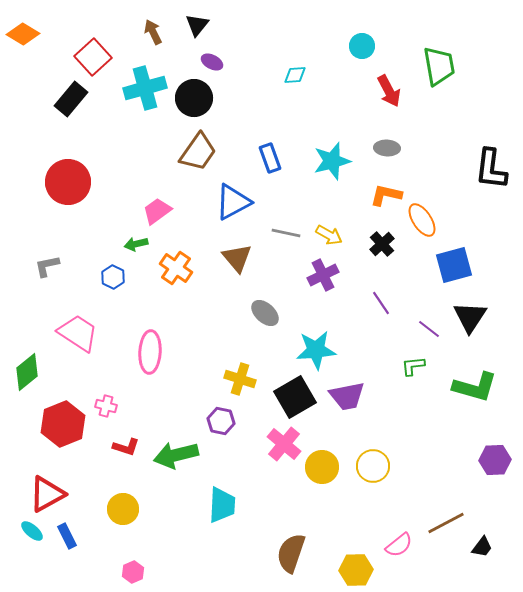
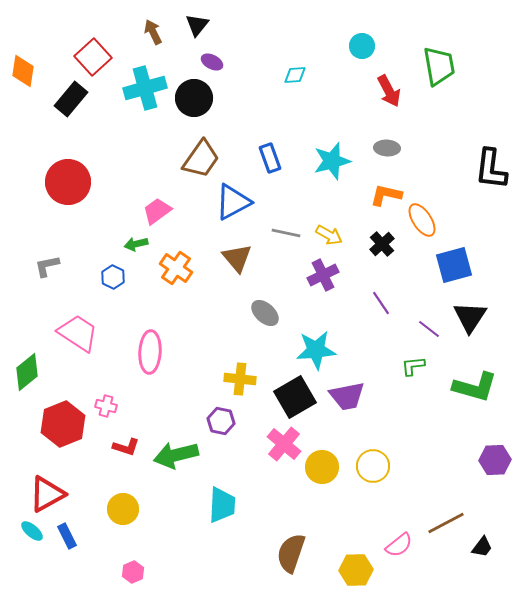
orange diamond at (23, 34): moved 37 px down; rotated 68 degrees clockwise
brown trapezoid at (198, 152): moved 3 px right, 7 px down
yellow cross at (240, 379): rotated 12 degrees counterclockwise
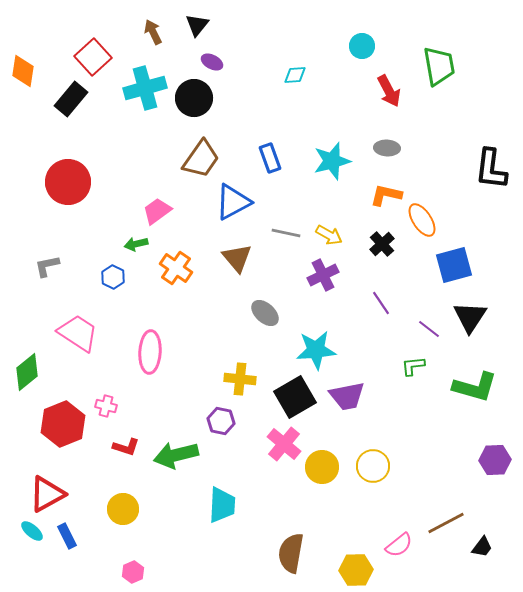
brown semicircle at (291, 553): rotated 9 degrees counterclockwise
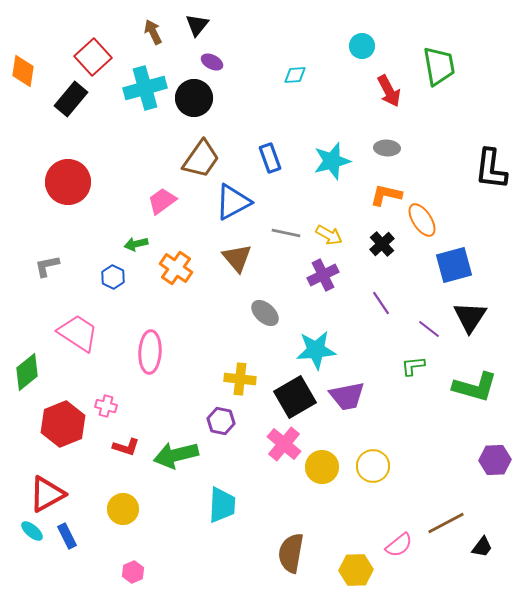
pink trapezoid at (157, 211): moved 5 px right, 10 px up
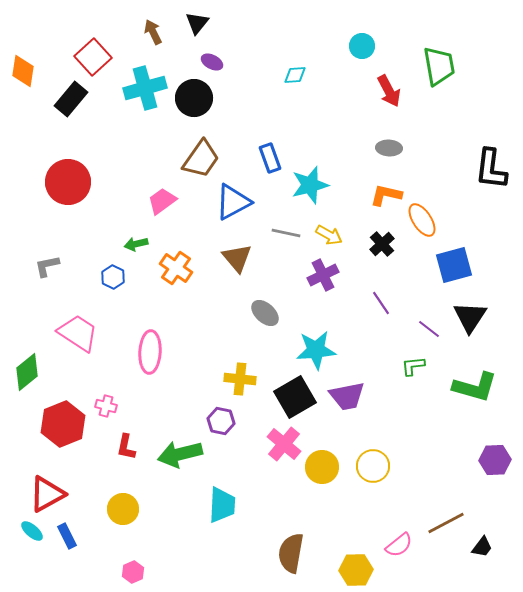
black triangle at (197, 25): moved 2 px up
gray ellipse at (387, 148): moved 2 px right
cyan star at (332, 161): moved 22 px left, 24 px down
red L-shape at (126, 447): rotated 84 degrees clockwise
green arrow at (176, 455): moved 4 px right, 1 px up
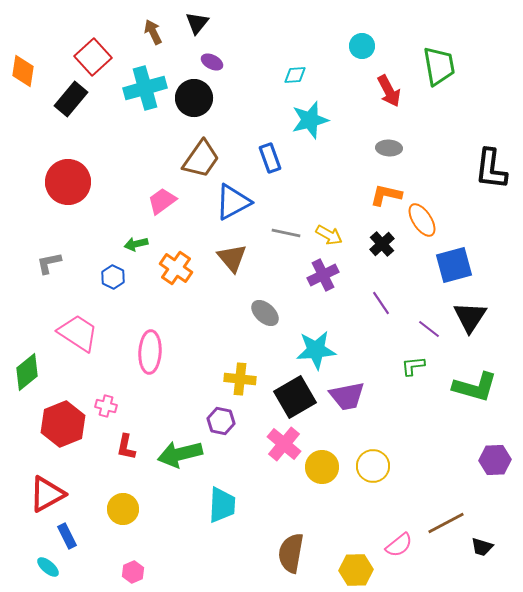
cyan star at (310, 185): moved 65 px up
brown triangle at (237, 258): moved 5 px left
gray L-shape at (47, 266): moved 2 px right, 3 px up
cyan ellipse at (32, 531): moved 16 px right, 36 px down
black trapezoid at (482, 547): rotated 70 degrees clockwise
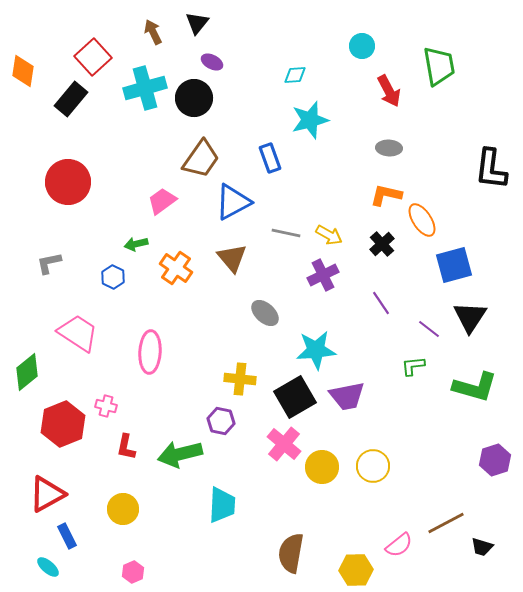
purple hexagon at (495, 460): rotated 16 degrees counterclockwise
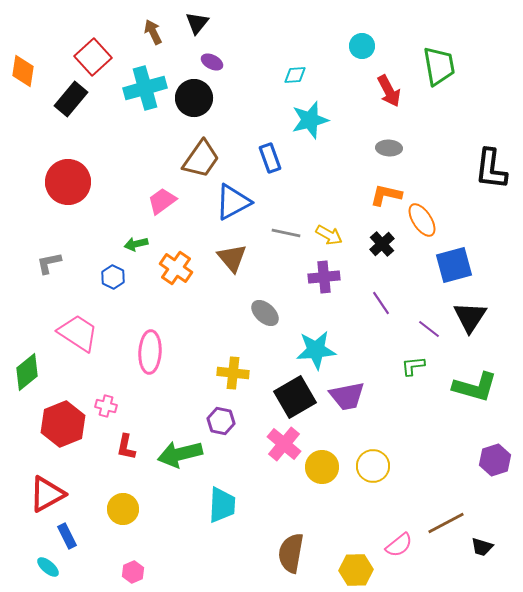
purple cross at (323, 275): moved 1 px right, 2 px down; rotated 20 degrees clockwise
yellow cross at (240, 379): moved 7 px left, 6 px up
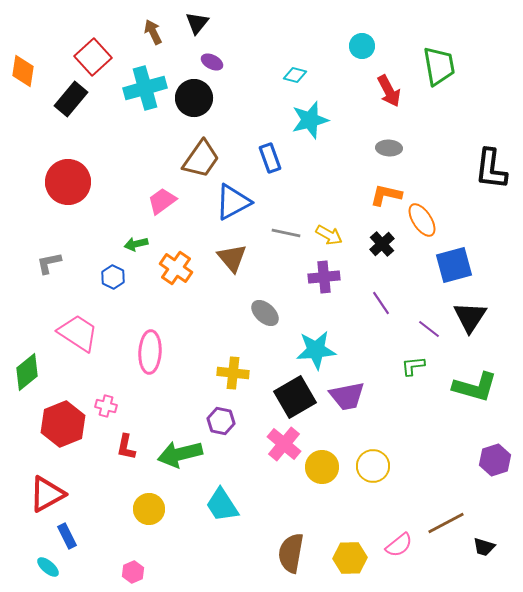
cyan diamond at (295, 75): rotated 20 degrees clockwise
cyan trapezoid at (222, 505): rotated 144 degrees clockwise
yellow circle at (123, 509): moved 26 px right
black trapezoid at (482, 547): moved 2 px right
yellow hexagon at (356, 570): moved 6 px left, 12 px up
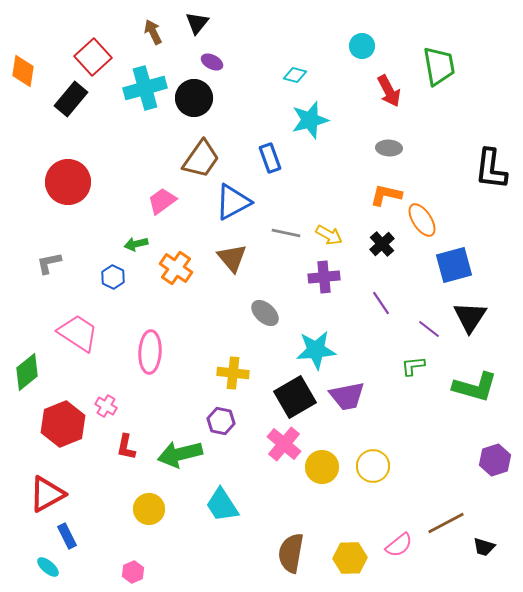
pink cross at (106, 406): rotated 15 degrees clockwise
